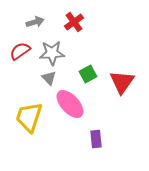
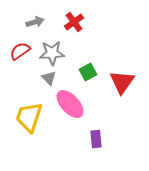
green square: moved 2 px up
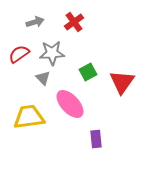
red semicircle: moved 1 px left, 3 px down
gray triangle: moved 6 px left
yellow trapezoid: rotated 64 degrees clockwise
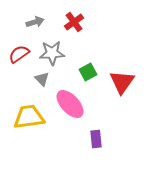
gray triangle: moved 1 px left, 1 px down
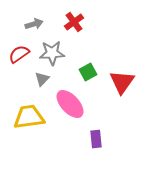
gray arrow: moved 1 px left, 2 px down
gray triangle: rotated 28 degrees clockwise
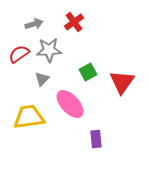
gray star: moved 3 px left, 3 px up
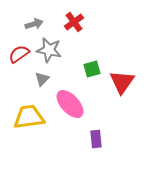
gray star: rotated 15 degrees clockwise
green square: moved 4 px right, 3 px up; rotated 12 degrees clockwise
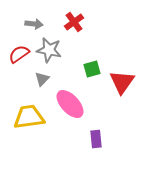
gray arrow: rotated 24 degrees clockwise
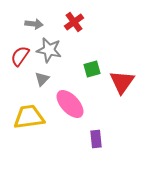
red semicircle: moved 1 px right, 2 px down; rotated 20 degrees counterclockwise
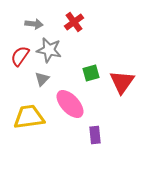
green square: moved 1 px left, 4 px down
purple rectangle: moved 1 px left, 4 px up
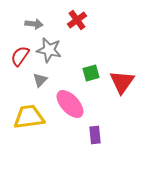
red cross: moved 3 px right, 2 px up
gray triangle: moved 2 px left, 1 px down
